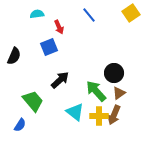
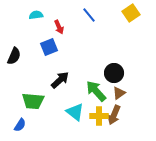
cyan semicircle: moved 1 px left, 1 px down
green trapezoid: rotated 135 degrees clockwise
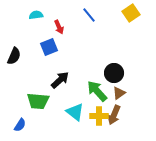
green arrow: moved 1 px right
green trapezoid: moved 5 px right
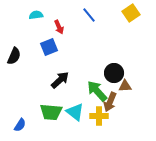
brown triangle: moved 6 px right, 7 px up; rotated 32 degrees clockwise
green trapezoid: moved 13 px right, 11 px down
brown arrow: moved 4 px left, 13 px up
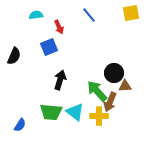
yellow square: rotated 24 degrees clockwise
black arrow: rotated 30 degrees counterclockwise
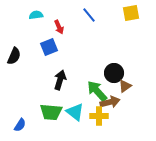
brown triangle: rotated 32 degrees counterclockwise
brown arrow: rotated 126 degrees counterclockwise
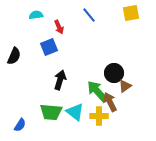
brown arrow: rotated 102 degrees counterclockwise
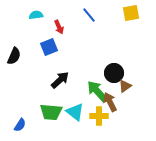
black arrow: rotated 30 degrees clockwise
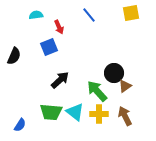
brown arrow: moved 15 px right, 14 px down
yellow cross: moved 2 px up
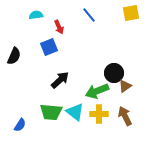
green arrow: rotated 70 degrees counterclockwise
